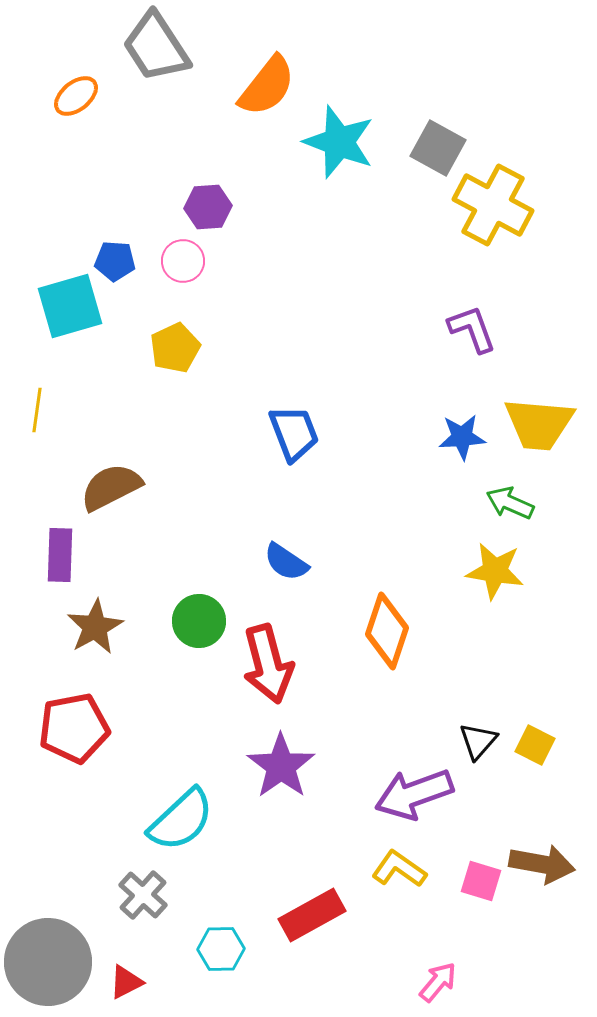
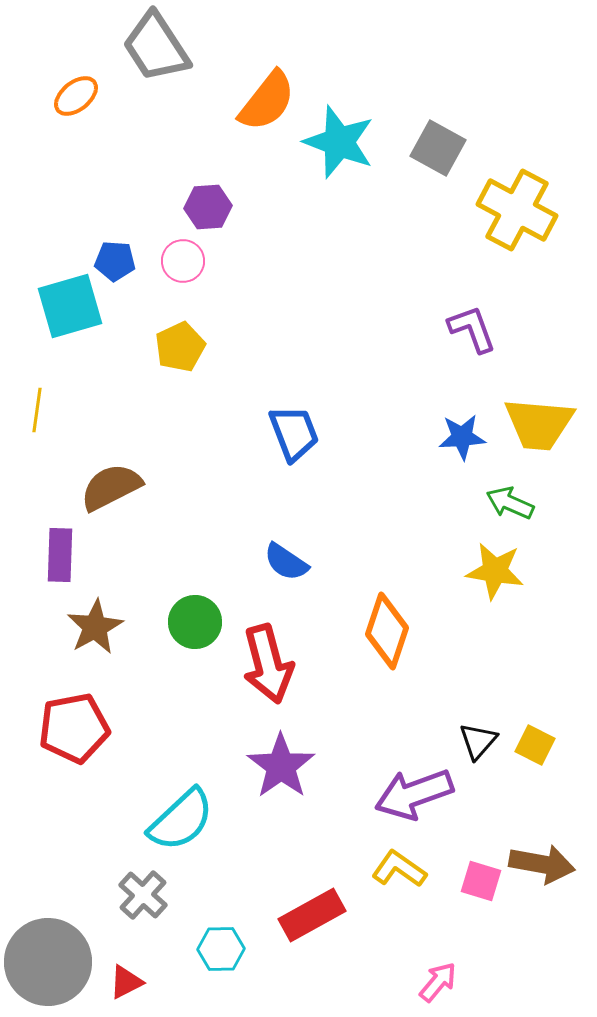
orange semicircle: moved 15 px down
yellow cross: moved 24 px right, 5 px down
yellow pentagon: moved 5 px right, 1 px up
green circle: moved 4 px left, 1 px down
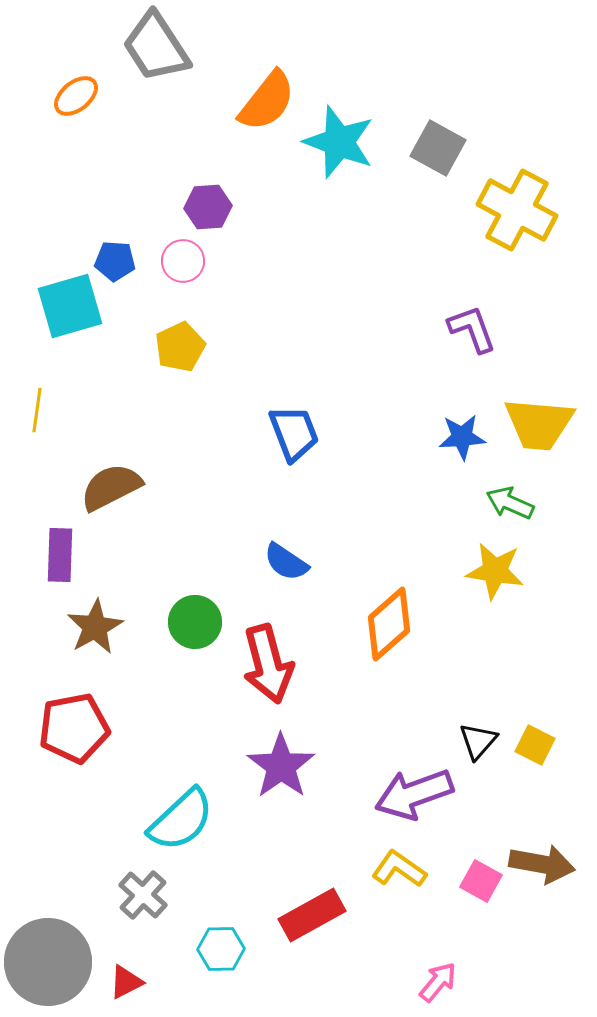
orange diamond: moved 2 px right, 7 px up; rotated 30 degrees clockwise
pink square: rotated 12 degrees clockwise
